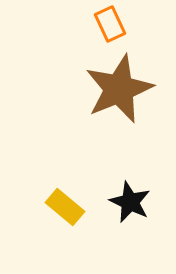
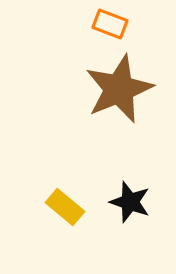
orange rectangle: rotated 44 degrees counterclockwise
black star: rotated 6 degrees counterclockwise
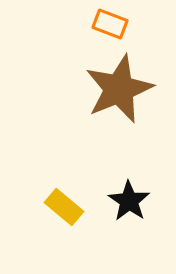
black star: moved 1 px left, 1 px up; rotated 15 degrees clockwise
yellow rectangle: moved 1 px left
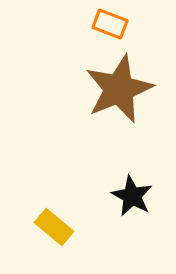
black star: moved 3 px right, 5 px up; rotated 6 degrees counterclockwise
yellow rectangle: moved 10 px left, 20 px down
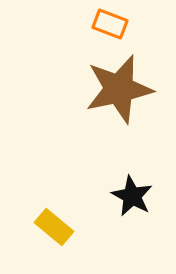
brown star: rotated 10 degrees clockwise
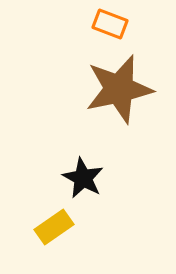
black star: moved 49 px left, 18 px up
yellow rectangle: rotated 75 degrees counterclockwise
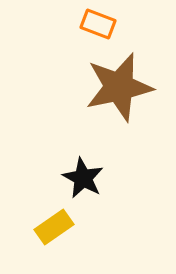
orange rectangle: moved 12 px left
brown star: moved 2 px up
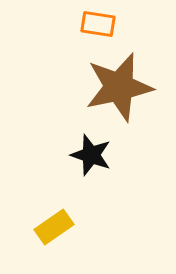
orange rectangle: rotated 12 degrees counterclockwise
black star: moved 8 px right, 23 px up; rotated 9 degrees counterclockwise
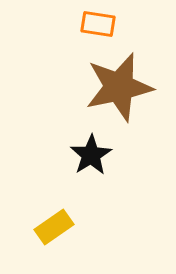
black star: rotated 21 degrees clockwise
